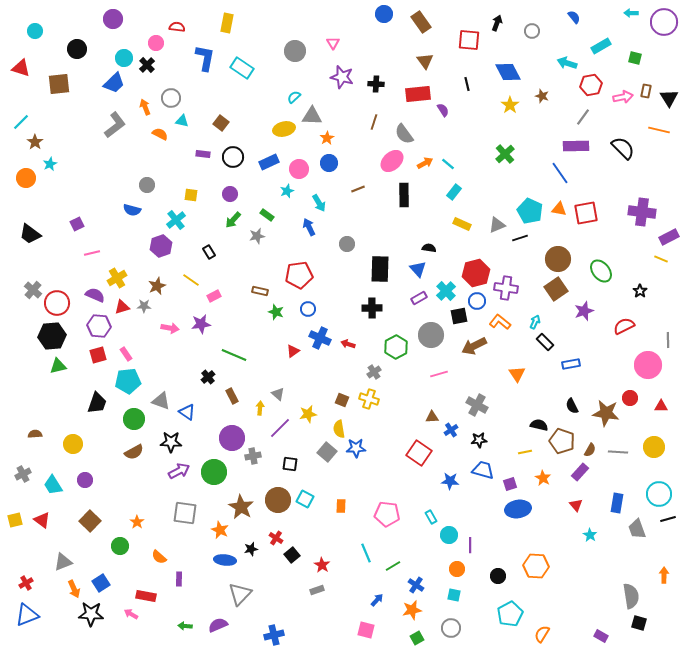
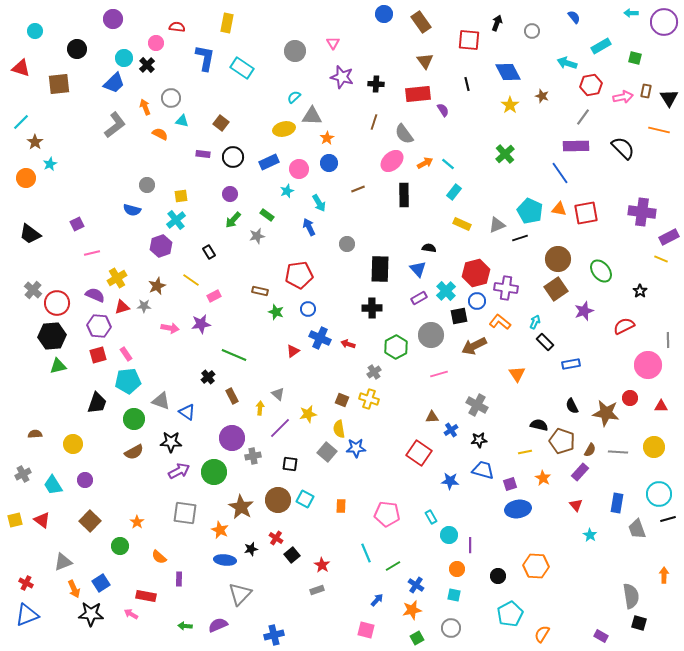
yellow square at (191, 195): moved 10 px left, 1 px down; rotated 16 degrees counterclockwise
red cross at (26, 583): rotated 32 degrees counterclockwise
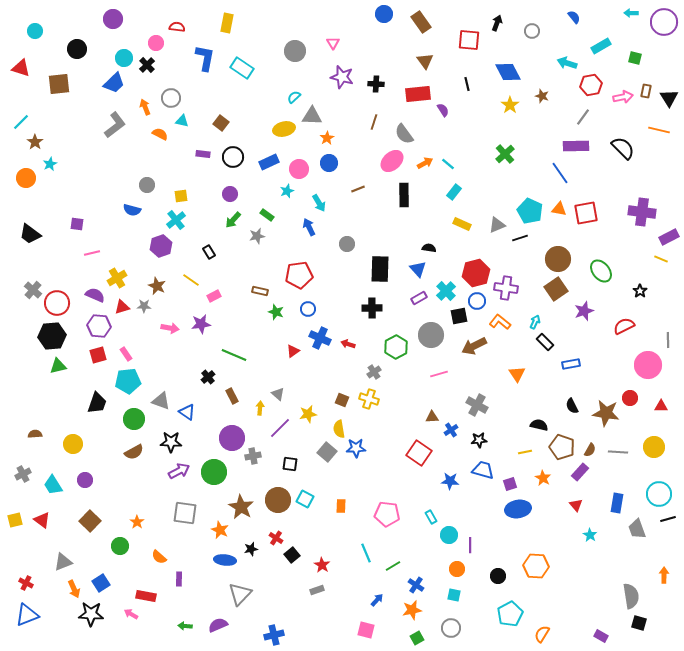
purple square at (77, 224): rotated 32 degrees clockwise
brown star at (157, 286): rotated 24 degrees counterclockwise
brown pentagon at (562, 441): moved 6 px down
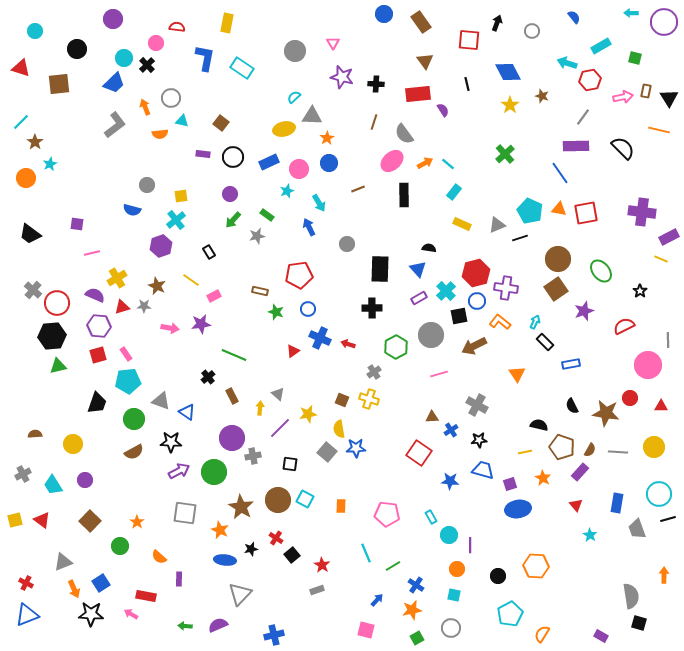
red hexagon at (591, 85): moved 1 px left, 5 px up
orange semicircle at (160, 134): rotated 147 degrees clockwise
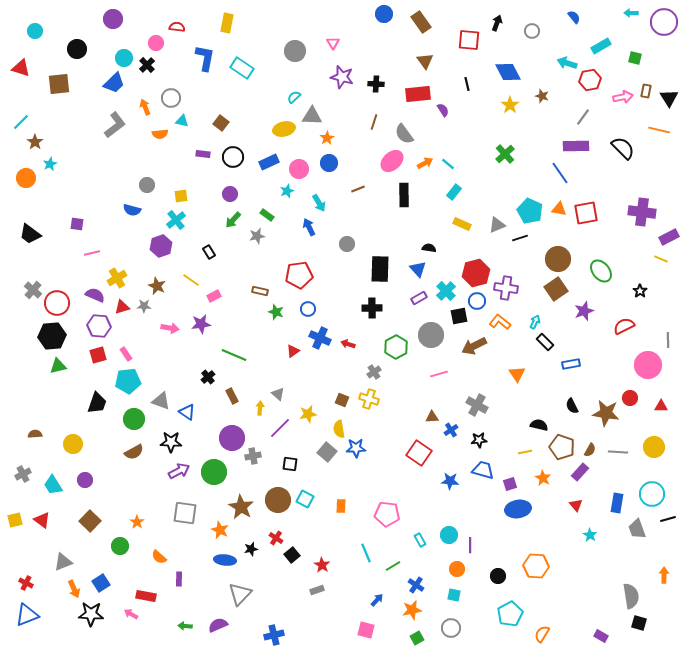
cyan circle at (659, 494): moved 7 px left
cyan rectangle at (431, 517): moved 11 px left, 23 px down
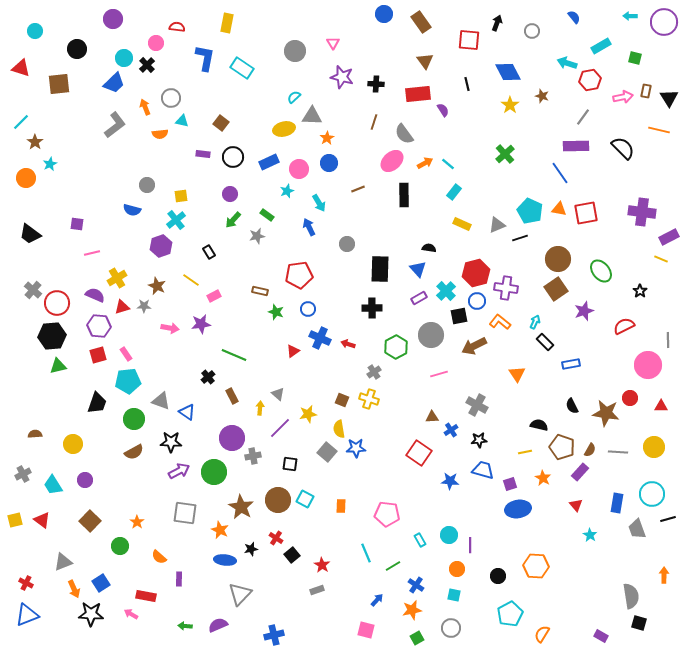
cyan arrow at (631, 13): moved 1 px left, 3 px down
